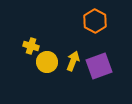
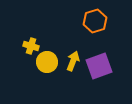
orange hexagon: rotated 15 degrees clockwise
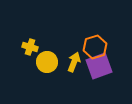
orange hexagon: moved 26 px down
yellow cross: moved 1 px left, 1 px down
yellow arrow: moved 1 px right, 1 px down
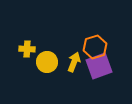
yellow cross: moved 3 px left, 2 px down; rotated 14 degrees counterclockwise
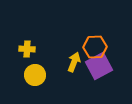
orange hexagon: rotated 15 degrees clockwise
yellow circle: moved 12 px left, 13 px down
purple square: rotated 8 degrees counterclockwise
